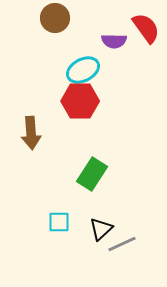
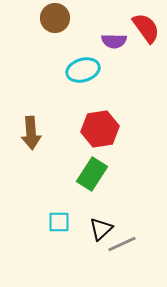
cyan ellipse: rotated 12 degrees clockwise
red hexagon: moved 20 px right, 28 px down; rotated 9 degrees counterclockwise
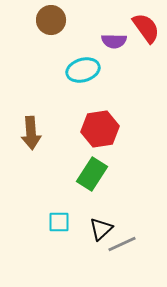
brown circle: moved 4 px left, 2 px down
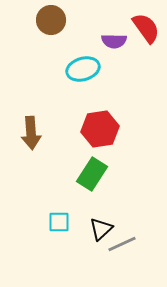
cyan ellipse: moved 1 px up
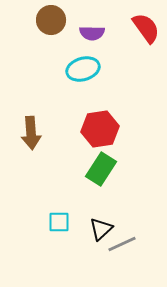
purple semicircle: moved 22 px left, 8 px up
green rectangle: moved 9 px right, 5 px up
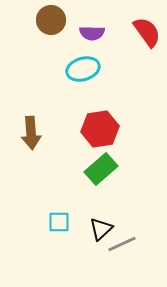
red semicircle: moved 1 px right, 4 px down
green rectangle: rotated 16 degrees clockwise
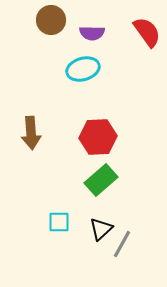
red hexagon: moved 2 px left, 8 px down; rotated 6 degrees clockwise
green rectangle: moved 11 px down
gray line: rotated 36 degrees counterclockwise
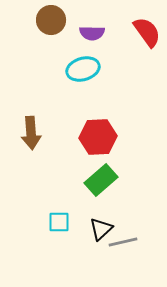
gray line: moved 1 px right, 2 px up; rotated 48 degrees clockwise
